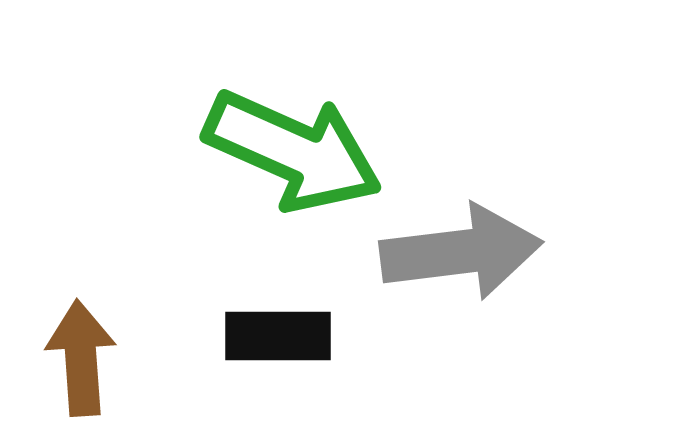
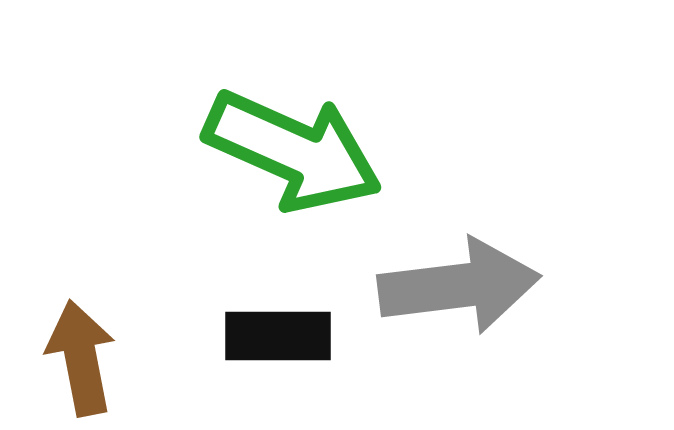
gray arrow: moved 2 px left, 34 px down
brown arrow: rotated 7 degrees counterclockwise
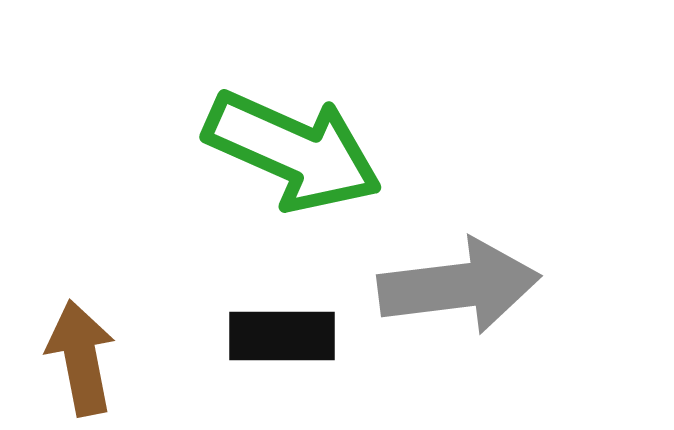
black rectangle: moved 4 px right
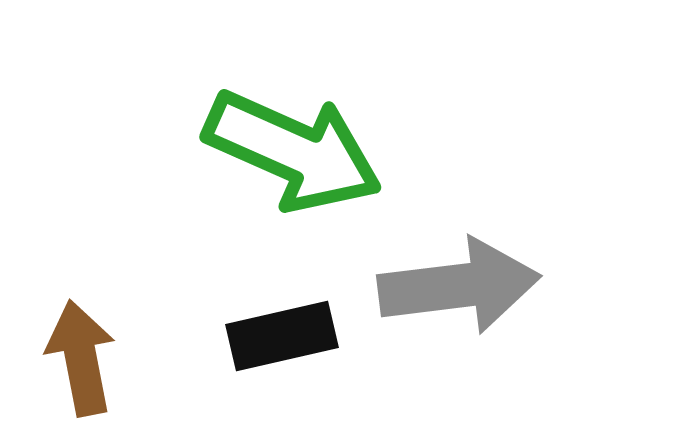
black rectangle: rotated 13 degrees counterclockwise
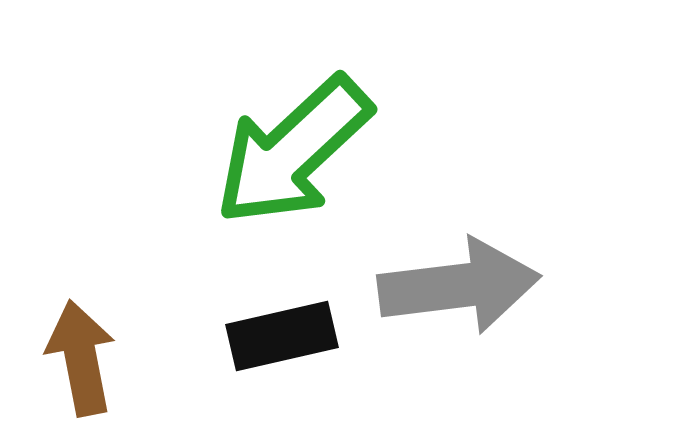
green arrow: rotated 113 degrees clockwise
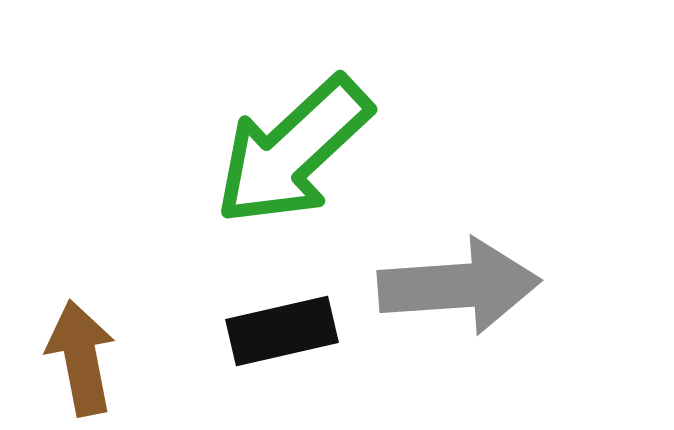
gray arrow: rotated 3 degrees clockwise
black rectangle: moved 5 px up
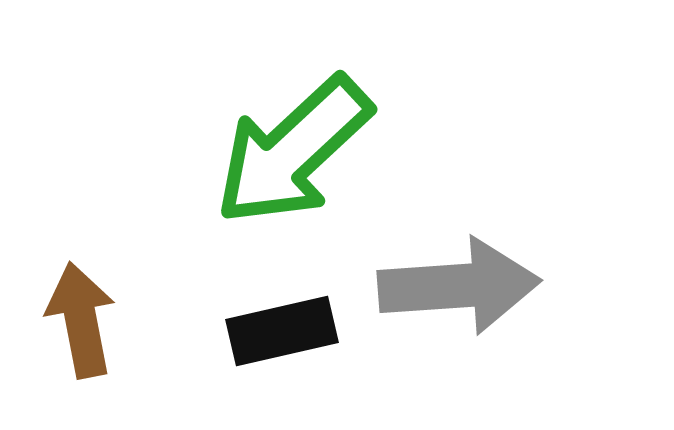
brown arrow: moved 38 px up
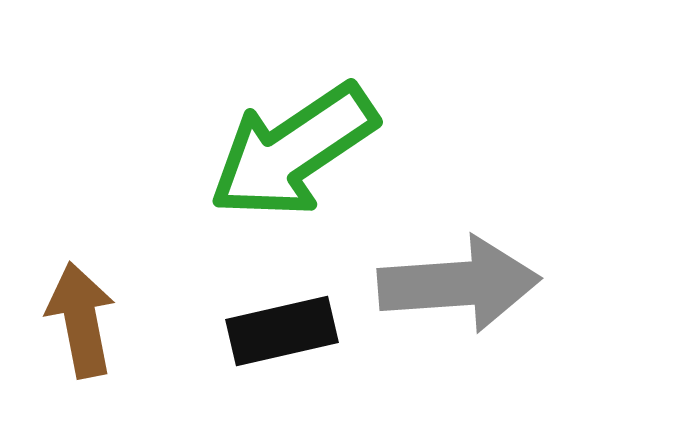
green arrow: rotated 9 degrees clockwise
gray arrow: moved 2 px up
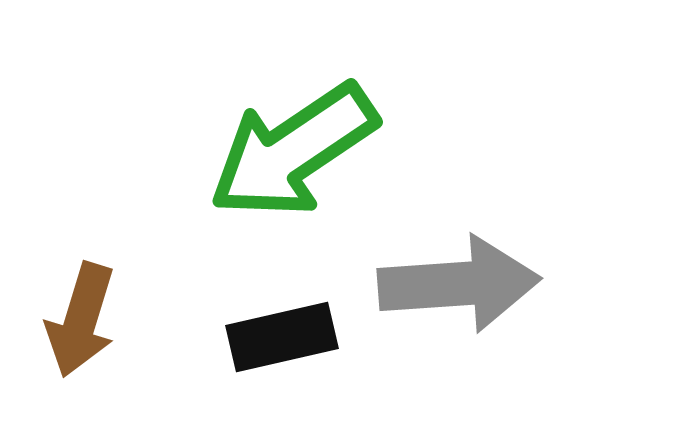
brown arrow: rotated 152 degrees counterclockwise
black rectangle: moved 6 px down
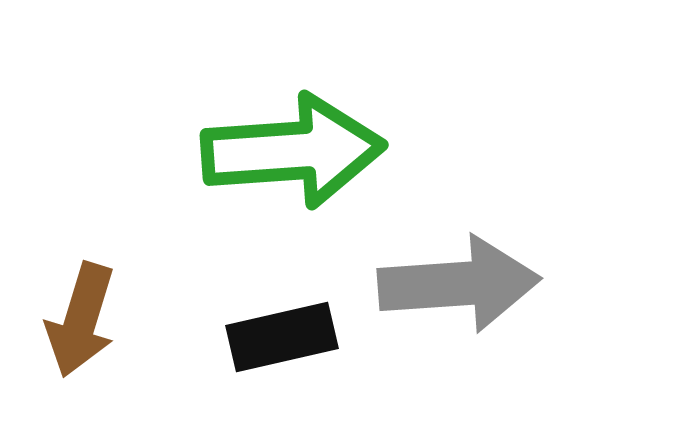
green arrow: rotated 150 degrees counterclockwise
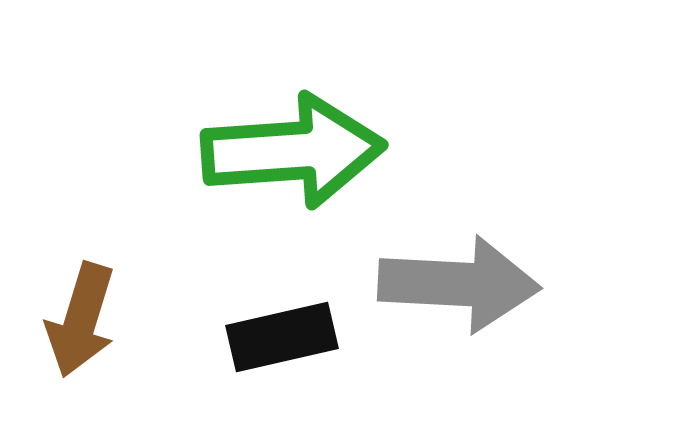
gray arrow: rotated 7 degrees clockwise
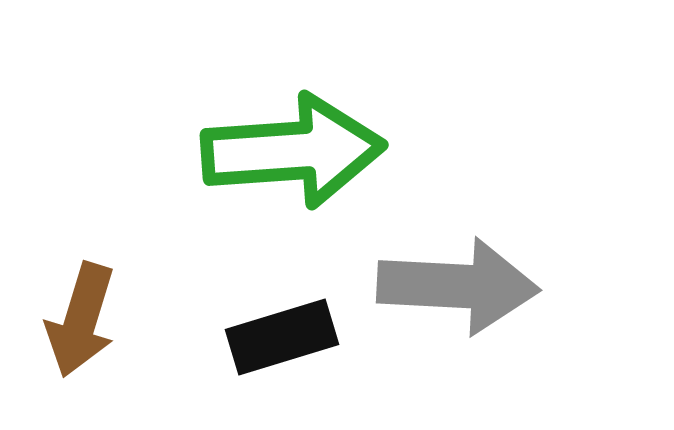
gray arrow: moved 1 px left, 2 px down
black rectangle: rotated 4 degrees counterclockwise
